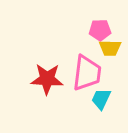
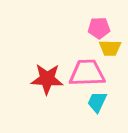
pink pentagon: moved 1 px left, 2 px up
pink trapezoid: rotated 99 degrees counterclockwise
cyan trapezoid: moved 4 px left, 3 px down
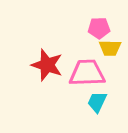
red star: moved 14 px up; rotated 16 degrees clockwise
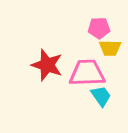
cyan trapezoid: moved 4 px right, 6 px up; rotated 120 degrees clockwise
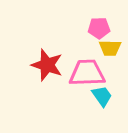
cyan trapezoid: moved 1 px right
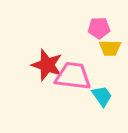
pink trapezoid: moved 14 px left, 3 px down; rotated 9 degrees clockwise
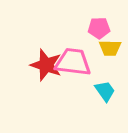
red star: moved 1 px left
pink trapezoid: moved 14 px up
cyan trapezoid: moved 3 px right, 5 px up
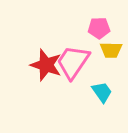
yellow trapezoid: moved 1 px right, 2 px down
pink trapezoid: rotated 63 degrees counterclockwise
cyan trapezoid: moved 3 px left, 1 px down
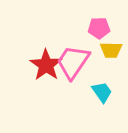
red star: rotated 16 degrees clockwise
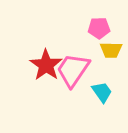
pink trapezoid: moved 8 px down
